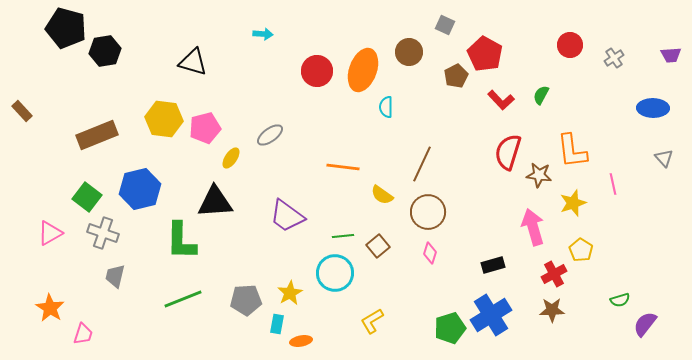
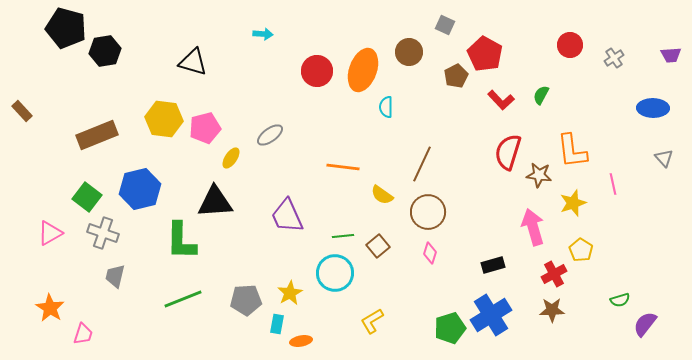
purple trapezoid at (287, 216): rotated 30 degrees clockwise
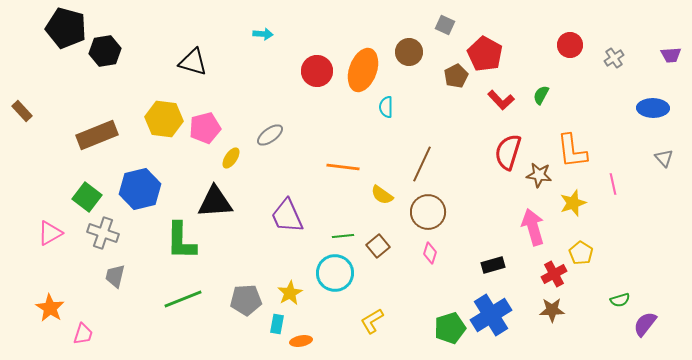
yellow pentagon at (581, 250): moved 3 px down
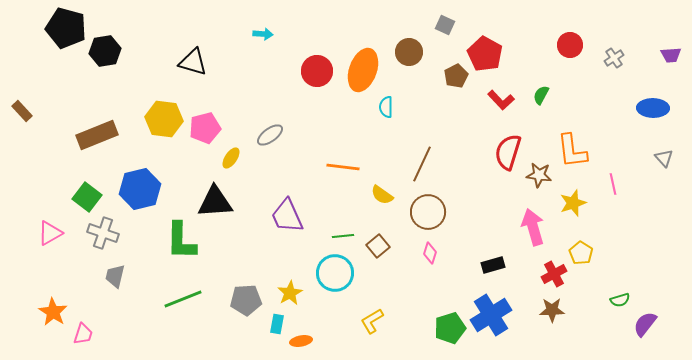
orange star at (50, 308): moved 3 px right, 4 px down
